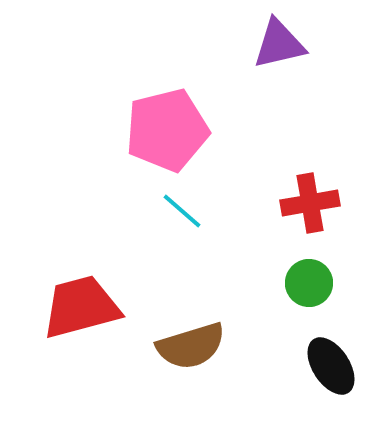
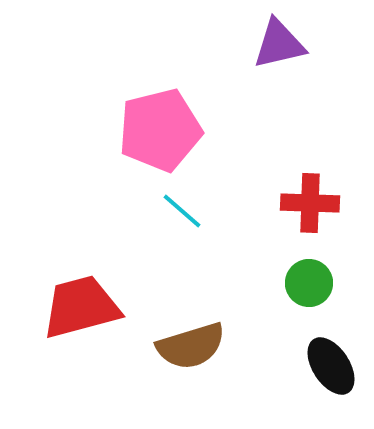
pink pentagon: moved 7 px left
red cross: rotated 12 degrees clockwise
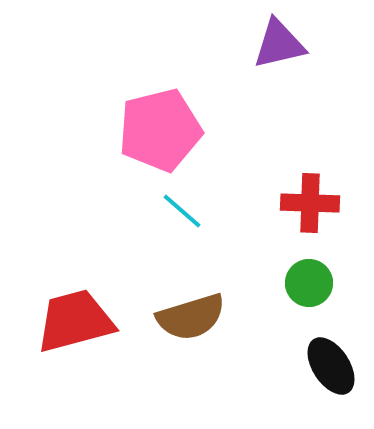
red trapezoid: moved 6 px left, 14 px down
brown semicircle: moved 29 px up
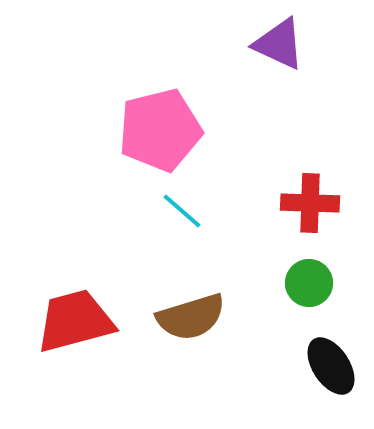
purple triangle: rotated 38 degrees clockwise
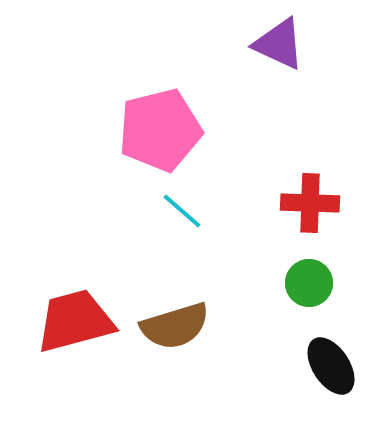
brown semicircle: moved 16 px left, 9 px down
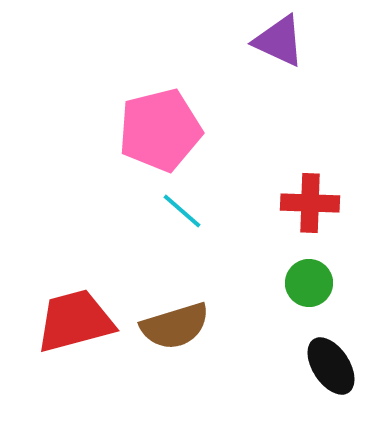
purple triangle: moved 3 px up
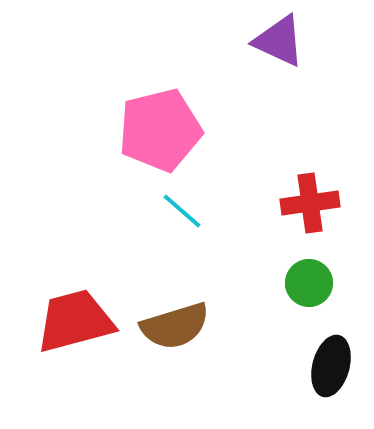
red cross: rotated 10 degrees counterclockwise
black ellipse: rotated 48 degrees clockwise
